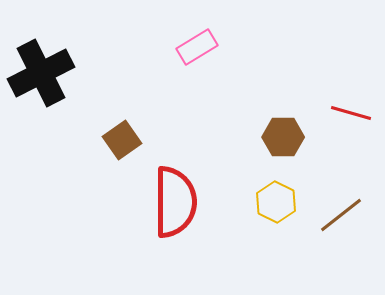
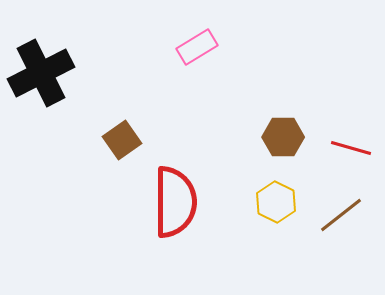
red line: moved 35 px down
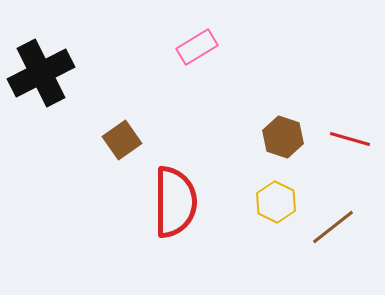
brown hexagon: rotated 18 degrees clockwise
red line: moved 1 px left, 9 px up
brown line: moved 8 px left, 12 px down
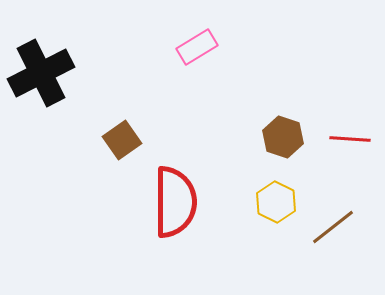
red line: rotated 12 degrees counterclockwise
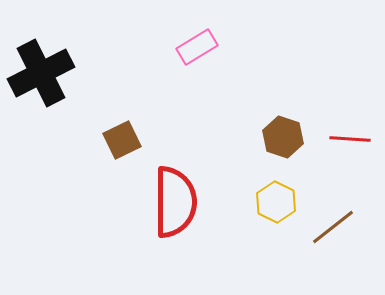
brown square: rotated 9 degrees clockwise
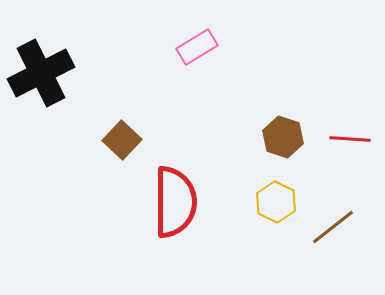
brown square: rotated 21 degrees counterclockwise
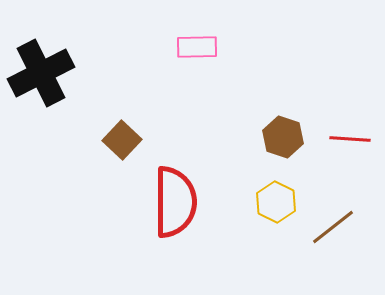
pink rectangle: rotated 30 degrees clockwise
